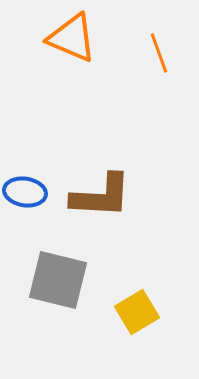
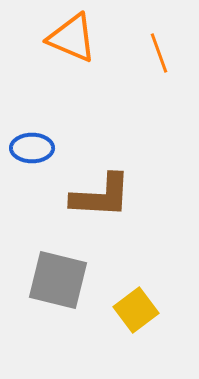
blue ellipse: moved 7 px right, 44 px up; rotated 9 degrees counterclockwise
yellow square: moved 1 px left, 2 px up; rotated 6 degrees counterclockwise
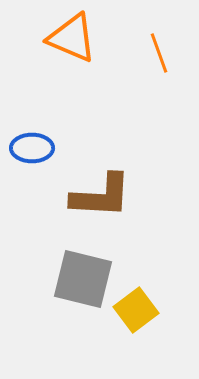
gray square: moved 25 px right, 1 px up
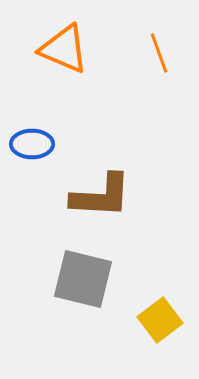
orange triangle: moved 8 px left, 11 px down
blue ellipse: moved 4 px up
yellow square: moved 24 px right, 10 px down
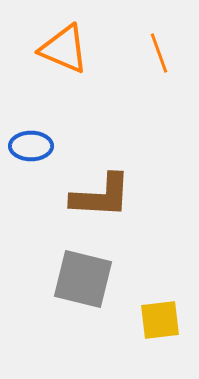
blue ellipse: moved 1 px left, 2 px down
yellow square: rotated 30 degrees clockwise
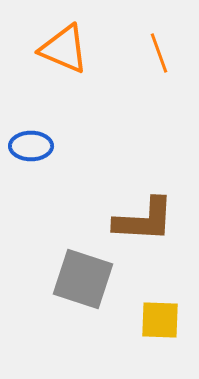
brown L-shape: moved 43 px right, 24 px down
gray square: rotated 4 degrees clockwise
yellow square: rotated 9 degrees clockwise
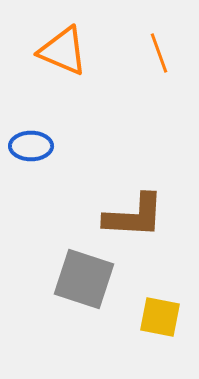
orange triangle: moved 1 px left, 2 px down
brown L-shape: moved 10 px left, 4 px up
gray square: moved 1 px right
yellow square: moved 3 px up; rotated 9 degrees clockwise
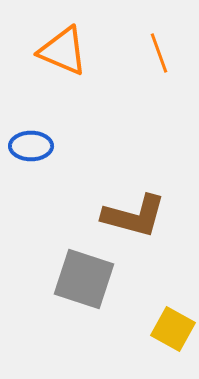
brown L-shape: rotated 12 degrees clockwise
yellow square: moved 13 px right, 12 px down; rotated 18 degrees clockwise
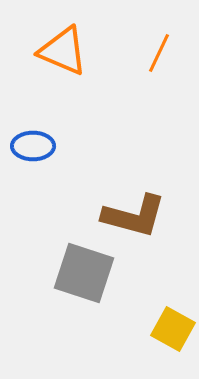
orange line: rotated 45 degrees clockwise
blue ellipse: moved 2 px right
gray square: moved 6 px up
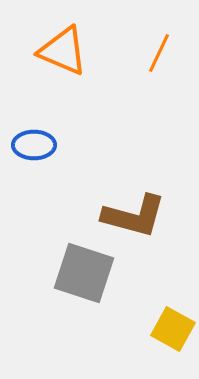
blue ellipse: moved 1 px right, 1 px up
